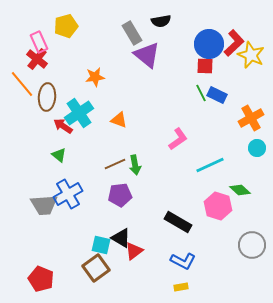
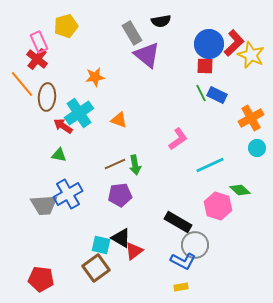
green triangle: rotated 28 degrees counterclockwise
gray circle: moved 57 px left
red pentagon: rotated 15 degrees counterclockwise
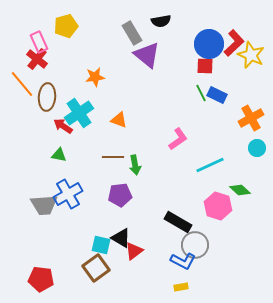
brown line: moved 2 px left, 7 px up; rotated 25 degrees clockwise
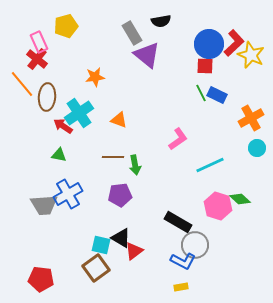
green diamond: moved 9 px down
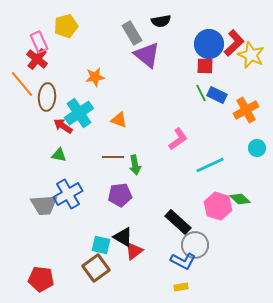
orange cross: moved 5 px left, 8 px up
black rectangle: rotated 12 degrees clockwise
black triangle: moved 2 px right, 1 px up
